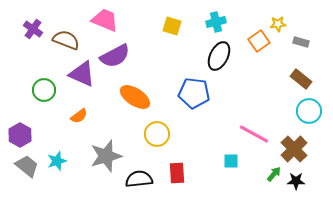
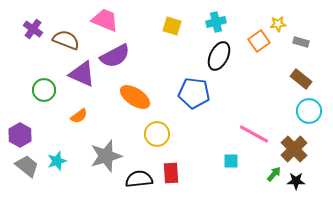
red rectangle: moved 6 px left
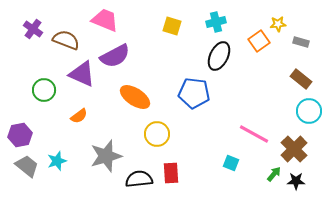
purple hexagon: rotated 20 degrees clockwise
cyan square: moved 2 px down; rotated 21 degrees clockwise
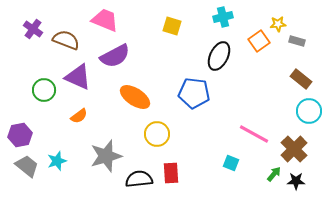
cyan cross: moved 7 px right, 5 px up
gray rectangle: moved 4 px left, 1 px up
purple triangle: moved 4 px left, 3 px down
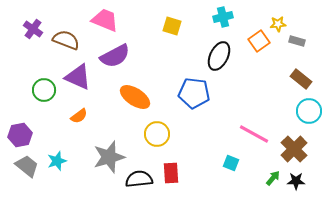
gray star: moved 3 px right, 1 px down
green arrow: moved 1 px left, 4 px down
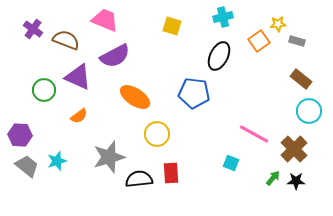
purple hexagon: rotated 15 degrees clockwise
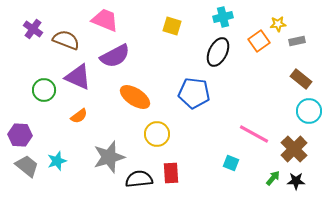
gray rectangle: rotated 28 degrees counterclockwise
black ellipse: moved 1 px left, 4 px up
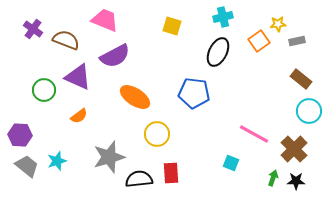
green arrow: rotated 21 degrees counterclockwise
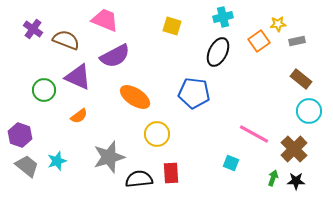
purple hexagon: rotated 15 degrees clockwise
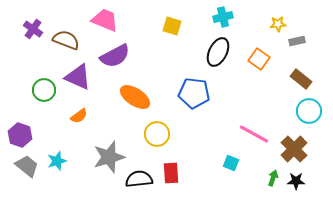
orange square: moved 18 px down; rotated 20 degrees counterclockwise
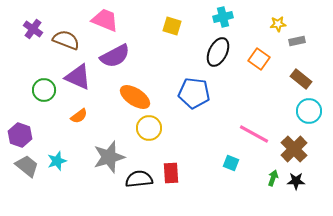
yellow circle: moved 8 px left, 6 px up
